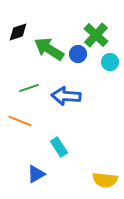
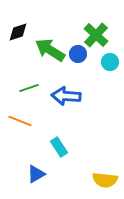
green arrow: moved 1 px right, 1 px down
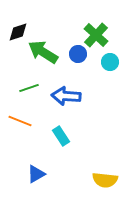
green arrow: moved 7 px left, 2 px down
cyan rectangle: moved 2 px right, 11 px up
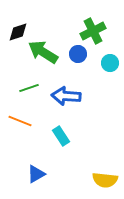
green cross: moved 3 px left, 4 px up; rotated 20 degrees clockwise
cyan circle: moved 1 px down
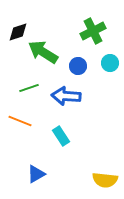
blue circle: moved 12 px down
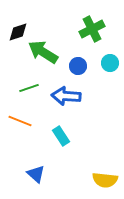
green cross: moved 1 px left, 2 px up
blue triangle: rotated 48 degrees counterclockwise
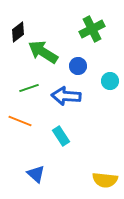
black diamond: rotated 20 degrees counterclockwise
cyan circle: moved 18 px down
